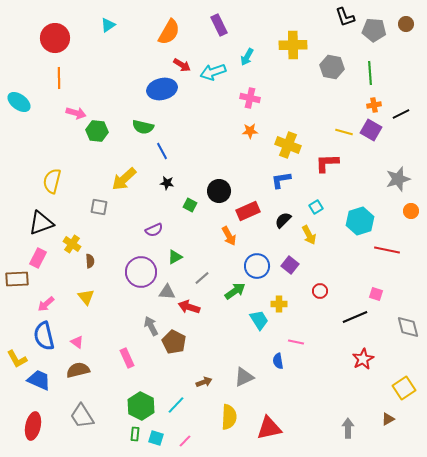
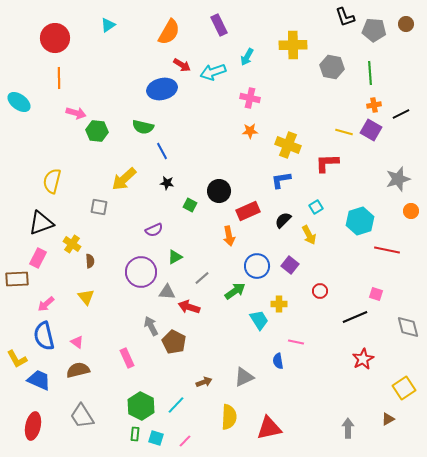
orange arrow at (229, 236): rotated 18 degrees clockwise
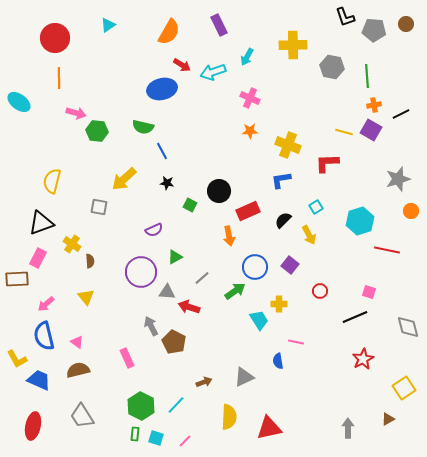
green line at (370, 73): moved 3 px left, 3 px down
pink cross at (250, 98): rotated 12 degrees clockwise
blue circle at (257, 266): moved 2 px left, 1 px down
pink square at (376, 294): moved 7 px left, 2 px up
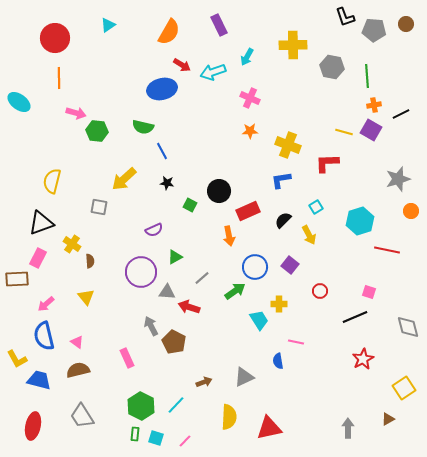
blue trapezoid at (39, 380): rotated 10 degrees counterclockwise
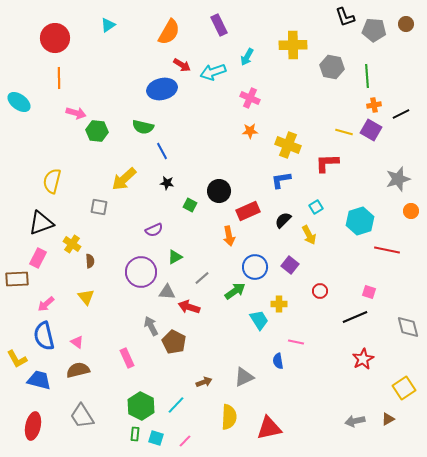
gray arrow at (348, 428): moved 7 px right, 7 px up; rotated 102 degrees counterclockwise
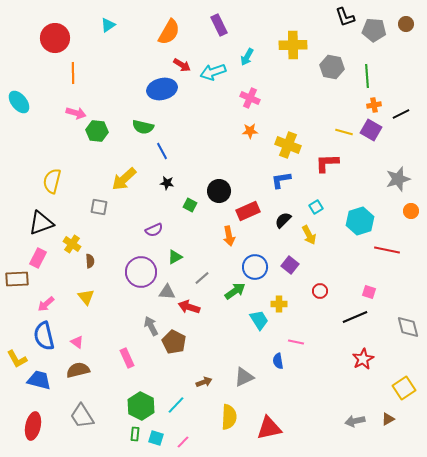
orange line at (59, 78): moved 14 px right, 5 px up
cyan ellipse at (19, 102): rotated 15 degrees clockwise
pink line at (185, 441): moved 2 px left, 1 px down
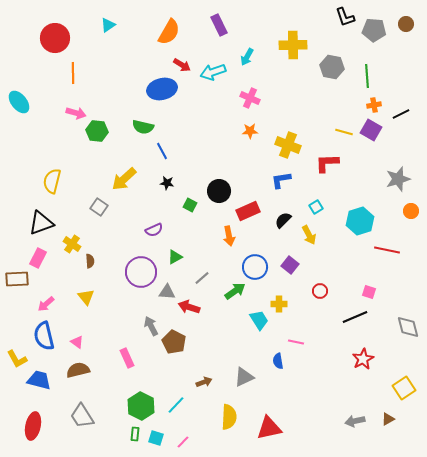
gray square at (99, 207): rotated 24 degrees clockwise
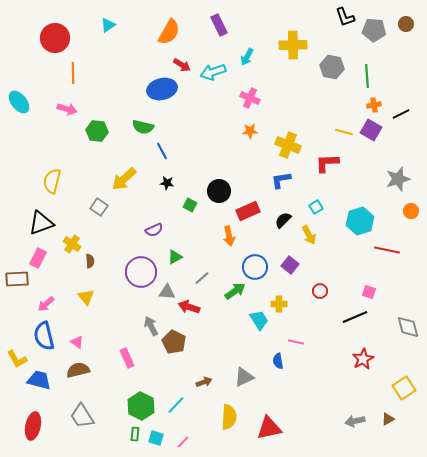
pink arrow at (76, 113): moved 9 px left, 4 px up
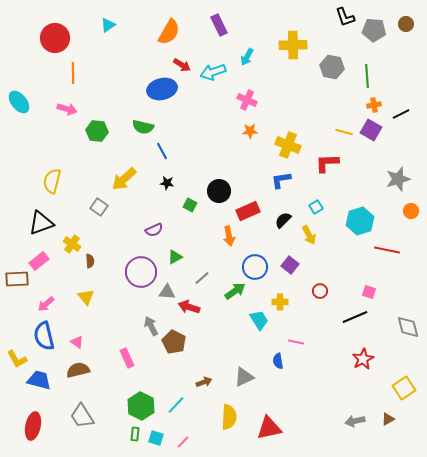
pink cross at (250, 98): moved 3 px left, 2 px down
pink rectangle at (38, 258): moved 1 px right, 3 px down; rotated 24 degrees clockwise
yellow cross at (279, 304): moved 1 px right, 2 px up
